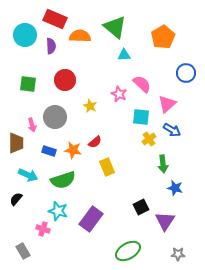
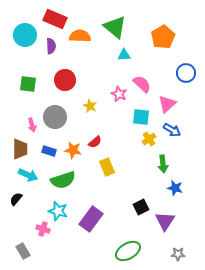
brown trapezoid: moved 4 px right, 6 px down
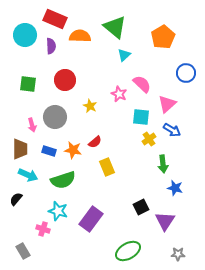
cyan triangle: rotated 40 degrees counterclockwise
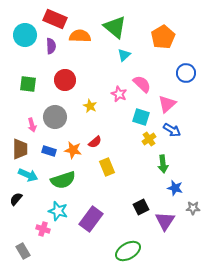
cyan square: rotated 12 degrees clockwise
gray star: moved 15 px right, 46 px up
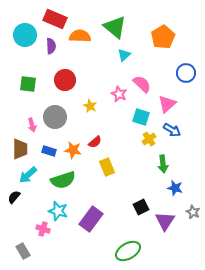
cyan arrow: rotated 114 degrees clockwise
black semicircle: moved 2 px left, 2 px up
gray star: moved 4 px down; rotated 24 degrees clockwise
